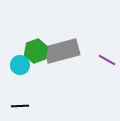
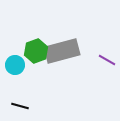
cyan circle: moved 5 px left
black line: rotated 18 degrees clockwise
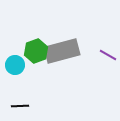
purple line: moved 1 px right, 5 px up
black line: rotated 18 degrees counterclockwise
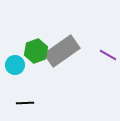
gray rectangle: rotated 20 degrees counterclockwise
black line: moved 5 px right, 3 px up
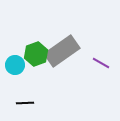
green hexagon: moved 3 px down
purple line: moved 7 px left, 8 px down
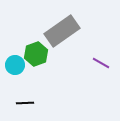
gray rectangle: moved 20 px up
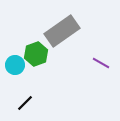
black line: rotated 42 degrees counterclockwise
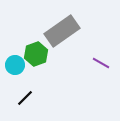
black line: moved 5 px up
